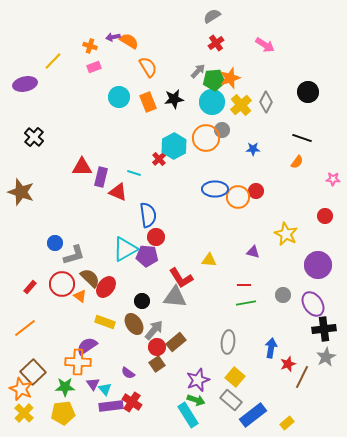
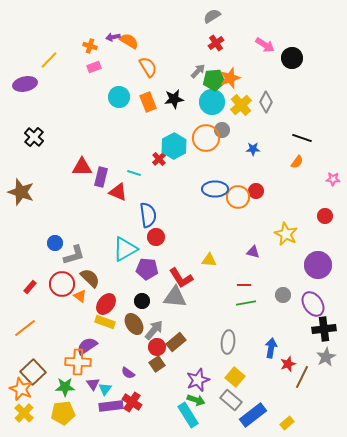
yellow line at (53, 61): moved 4 px left, 1 px up
black circle at (308, 92): moved 16 px left, 34 px up
purple pentagon at (147, 256): moved 13 px down
red ellipse at (106, 287): moved 17 px down
cyan triangle at (105, 389): rotated 16 degrees clockwise
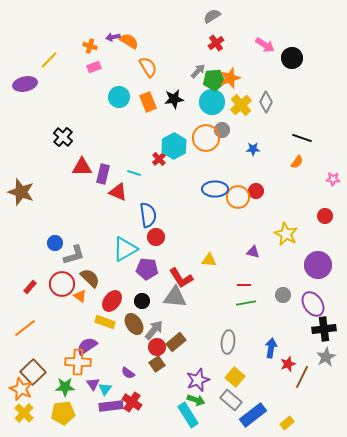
black cross at (34, 137): moved 29 px right
purple rectangle at (101, 177): moved 2 px right, 3 px up
red ellipse at (106, 304): moved 6 px right, 3 px up
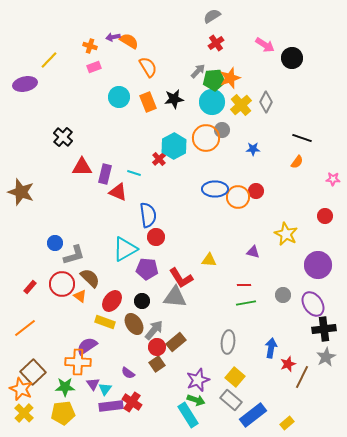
purple rectangle at (103, 174): moved 2 px right
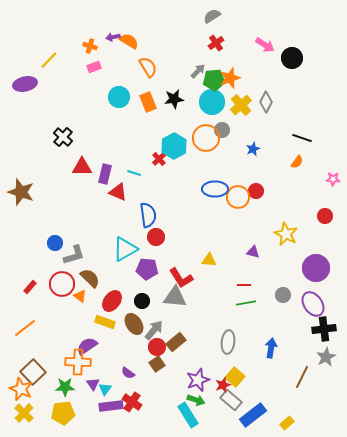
blue star at (253, 149): rotated 24 degrees counterclockwise
purple circle at (318, 265): moved 2 px left, 3 px down
red star at (288, 364): moved 65 px left, 21 px down
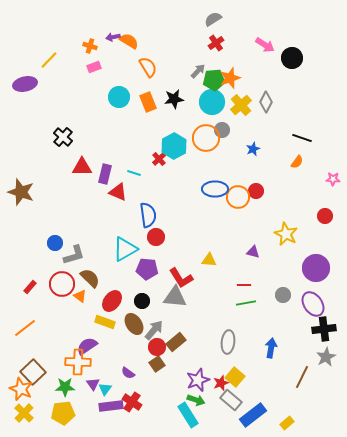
gray semicircle at (212, 16): moved 1 px right, 3 px down
red star at (223, 385): moved 2 px left, 2 px up
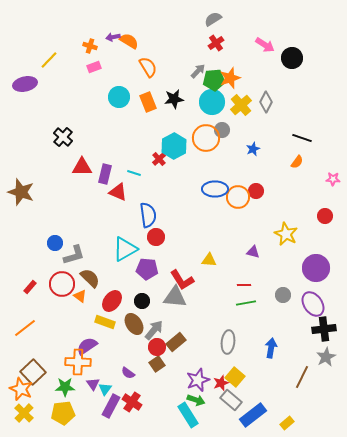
red L-shape at (181, 278): moved 1 px right, 2 px down
purple rectangle at (111, 406): rotated 55 degrees counterclockwise
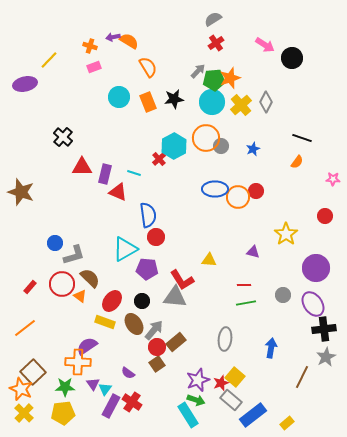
gray circle at (222, 130): moved 1 px left, 16 px down
yellow star at (286, 234): rotated 10 degrees clockwise
gray ellipse at (228, 342): moved 3 px left, 3 px up
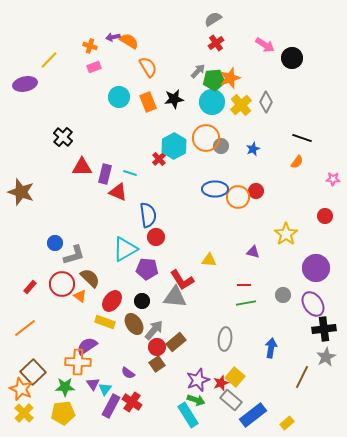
cyan line at (134, 173): moved 4 px left
